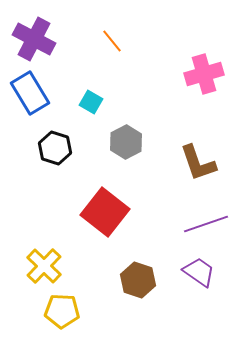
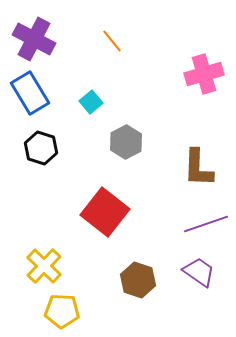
cyan square: rotated 20 degrees clockwise
black hexagon: moved 14 px left
brown L-shape: moved 5 px down; rotated 21 degrees clockwise
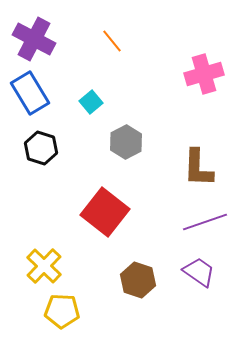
purple line: moved 1 px left, 2 px up
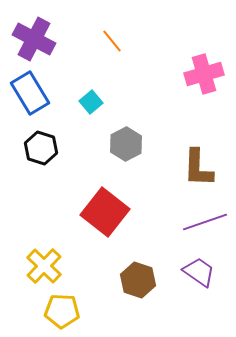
gray hexagon: moved 2 px down
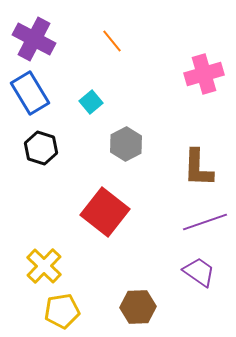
brown hexagon: moved 27 px down; rotated 20 degrees counterclockwise
yellow pentagon: rotated 12 degrees counterclockwise
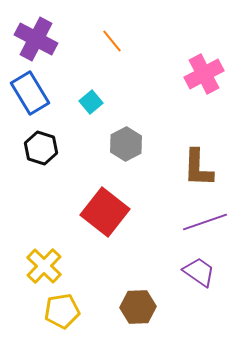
purple cross: moved 2 px right
pink cross: rotated 12 degrees counterclockwise
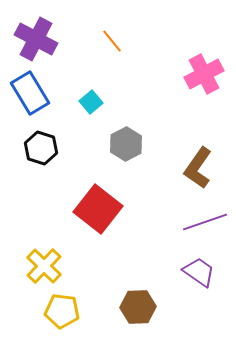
brown L-shape: rotated 33 degrees clockwise
red square: moved 7 px left, 3 px up
yellow pentagon: rotated 16 degrees clockwise
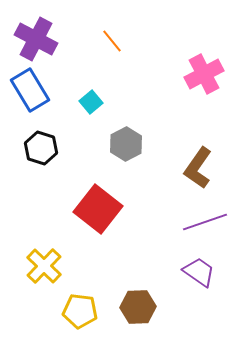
blue rectangle: moved 3 px up
yellow pentagon: moved 18 px right
